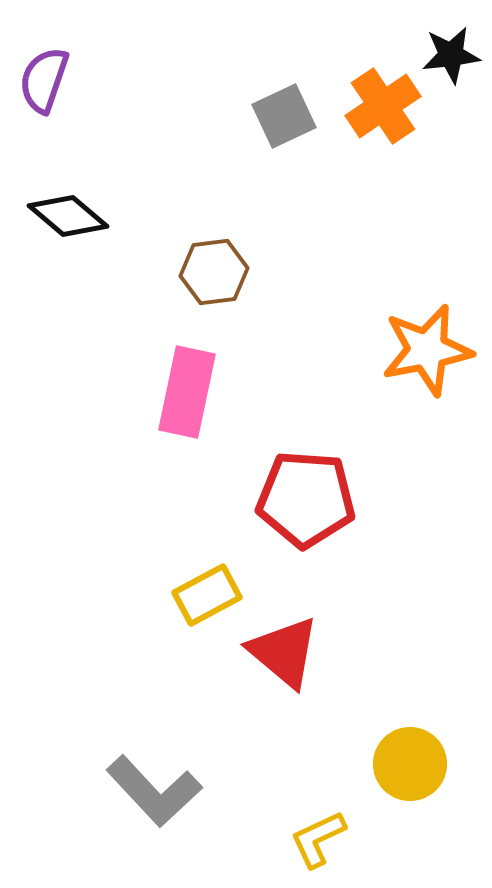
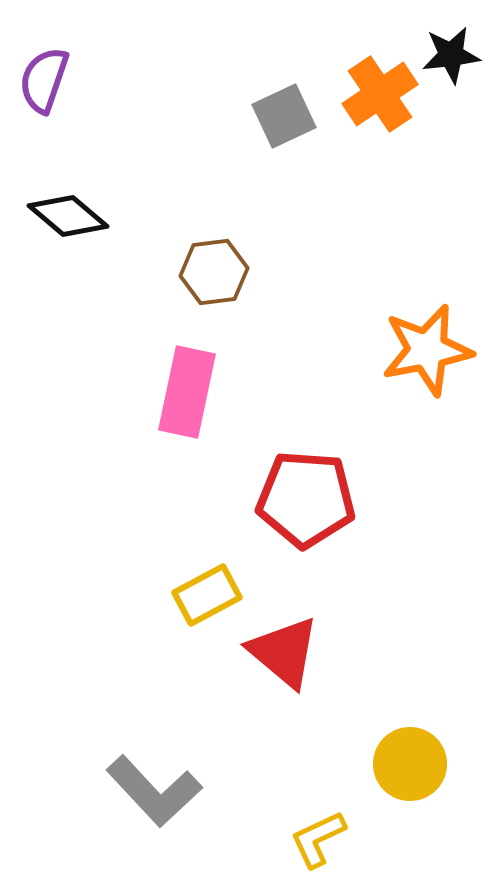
orange cross: moved 3 px left, 12 px up
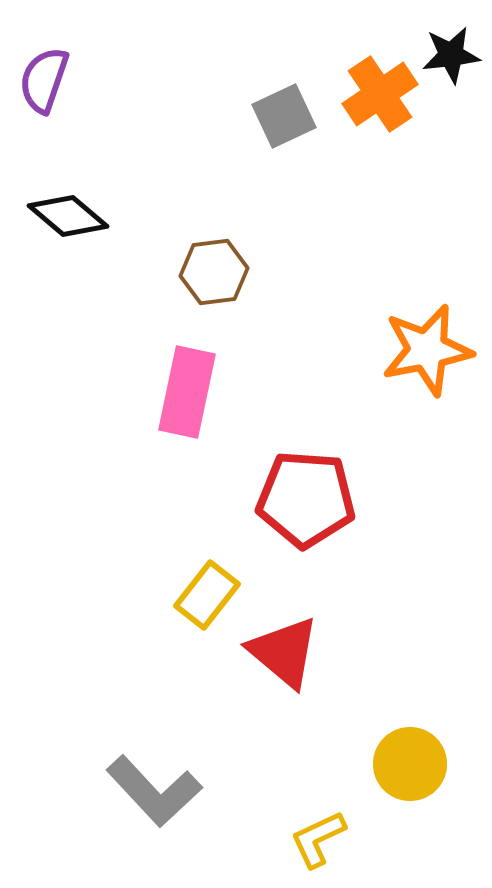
yellow rectangle: rotated 24 degrees counterclockwise
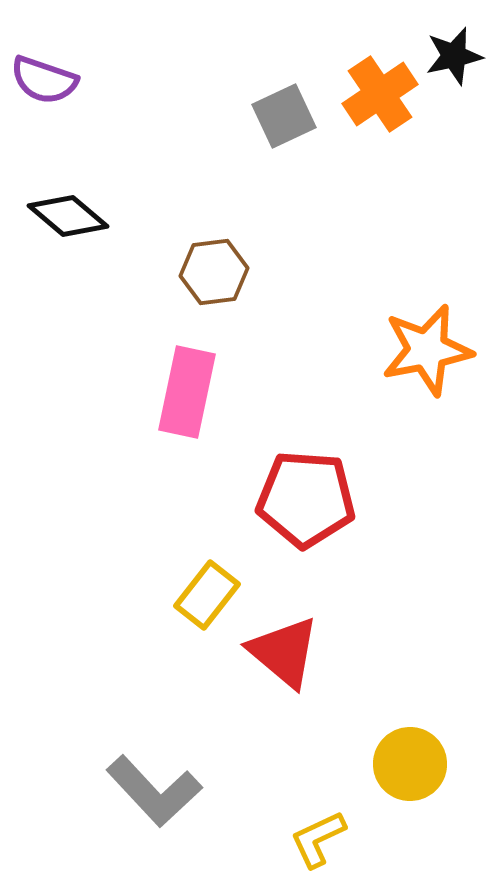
black star: moved 3 px right, 1 px down; rotated 6 degrees counterclockwise
purple semicircle: rotated 90 degrees counterclockwise
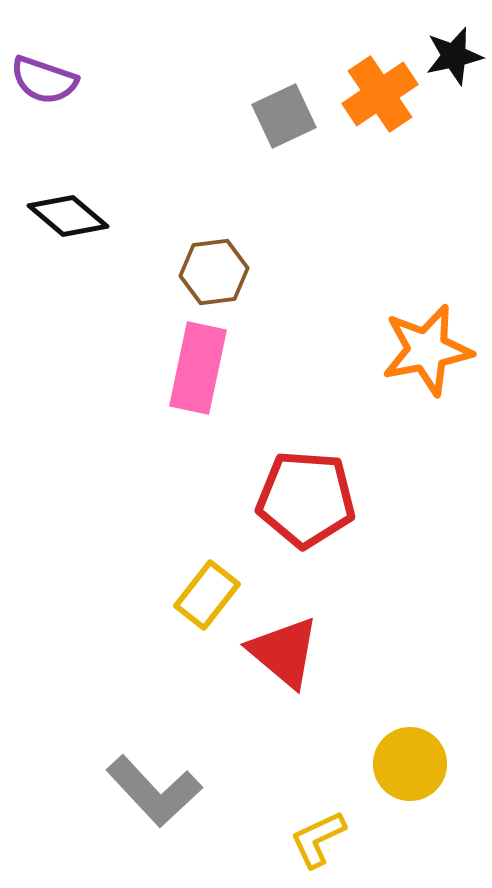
pink rectangle: moved 11 px right, 24 px up
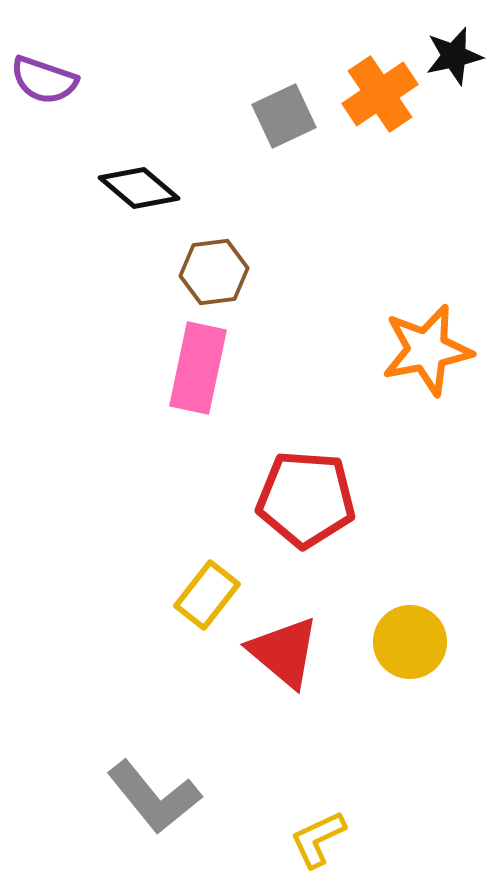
black diamond: moved 71 px right, 28 px up
yellow circle: moved 122 px up
gray L-shape: moved 6 px down; rotated 4 degrees clockwise
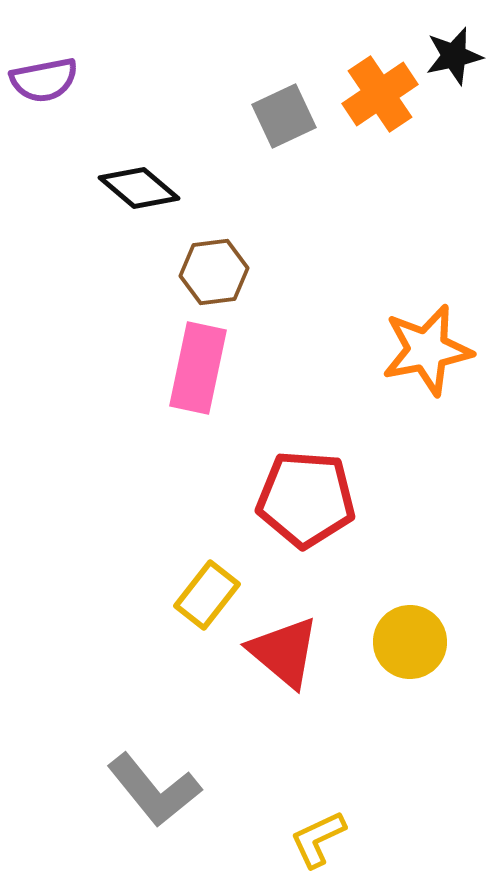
purple semicircle: rotated 30 degrees counterclockwise
gray L-shape: moved 7 px up
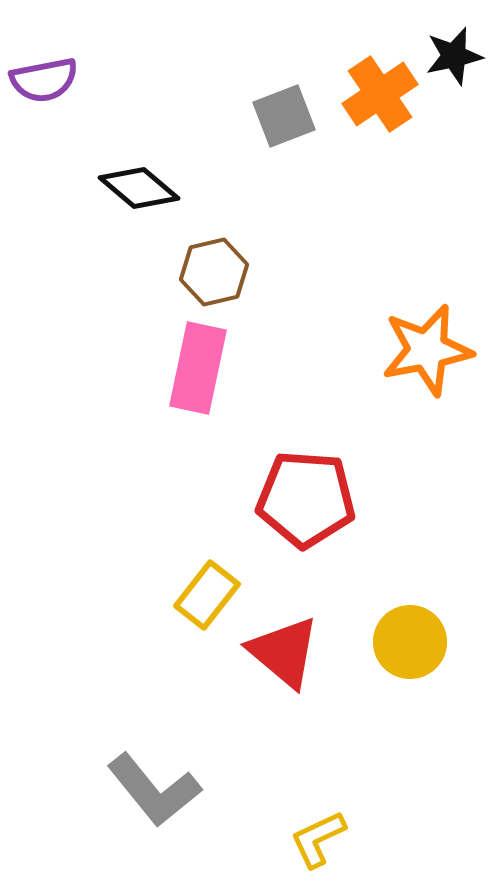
gray square: rotated 4 degrees clockwise
brown hexagon: rotated 6 degrees counterclockwise
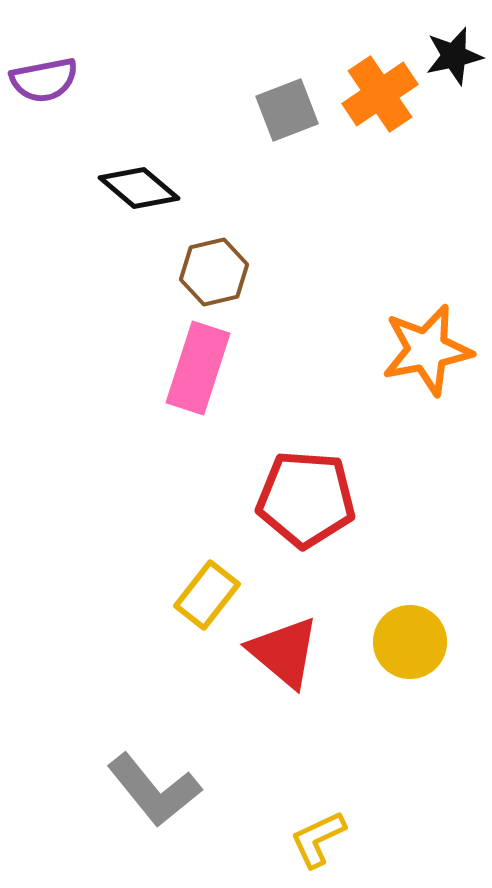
gray square: moved 3 px right, 6 px up
pink rectangle: rotated 6 degrees clockwise
